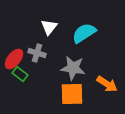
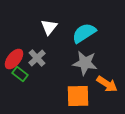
gray cross: moved 5 px down; rotated 30 degrees clockwise
gray star: moved 12 px right, 5 px up
orange square: moved 6 px right, 2 px down
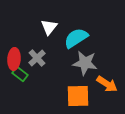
cyan semicircle: moved 8 px left, 5 px down
red ellipse: rotated 35 degrees counterclockwise
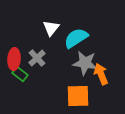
white triangle: moved 2 px right, 1 px down
orange arrow: moved 6 px left, 10 px up; rotated 145 degrees counterclockwise
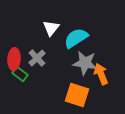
orange square: moved 1 px left, 1 px up; rotated 20 degrees clockwise
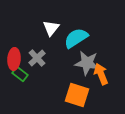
gray star: moved 2 px right
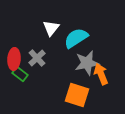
gray star: rotated 20 degrees counterclockwise
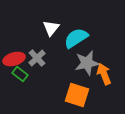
red ellipse: rotated 70 degrees clockwise
orange arrow: moved 3 px right
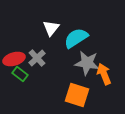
gray star: rotated 20 degrees clockwise
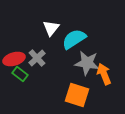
cyan semicircle: moved 2 px left, 1 px down
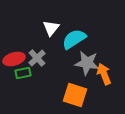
green rectangle: moved 3 px right, 1 px up; rotated 49 degrees counterclockwise
orange square: moved 2 px left
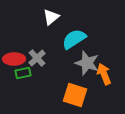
white triangle: moved 11 px up; rotated 12 degrees clockwise
red ellipse: rotated 15 degrees clockwise
gray star: rotated 10 degrees clockwise
